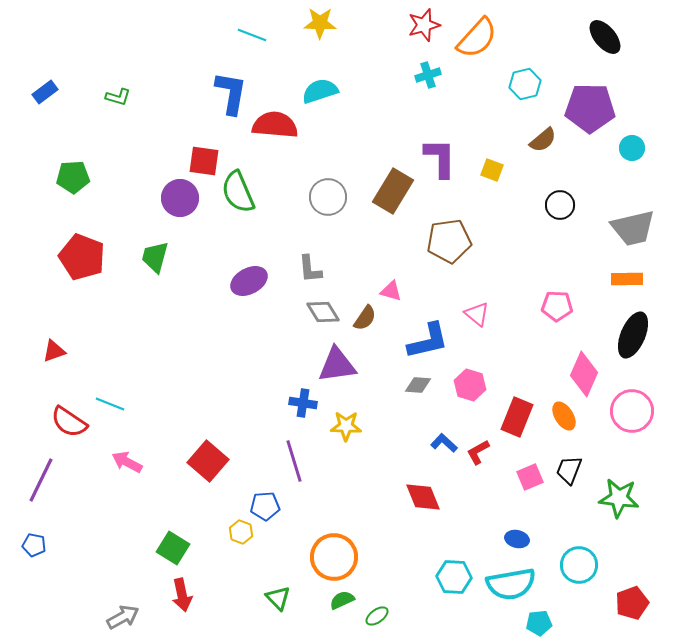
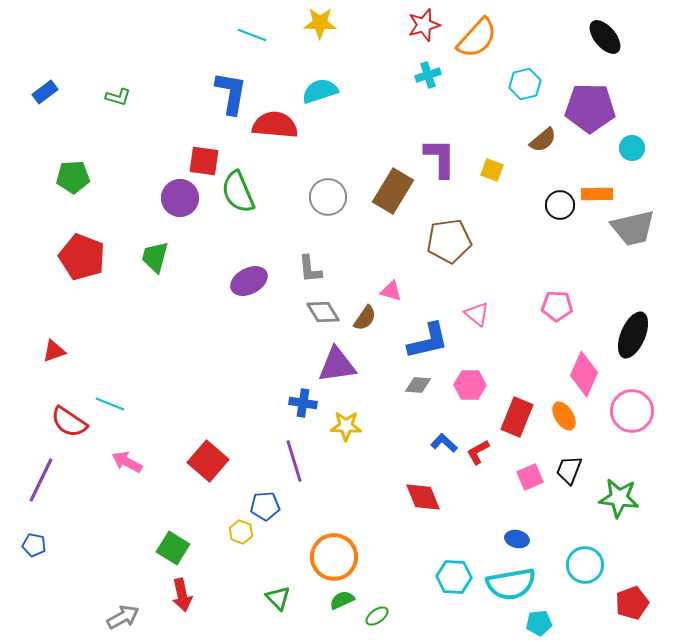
orange rectangle at (627, 279): moved 30 px left, 85 px up
pink hexagon at (470, 385): rotated 16 degrees counterclockwise
cyan circle at (579, 565): moved 6 px right
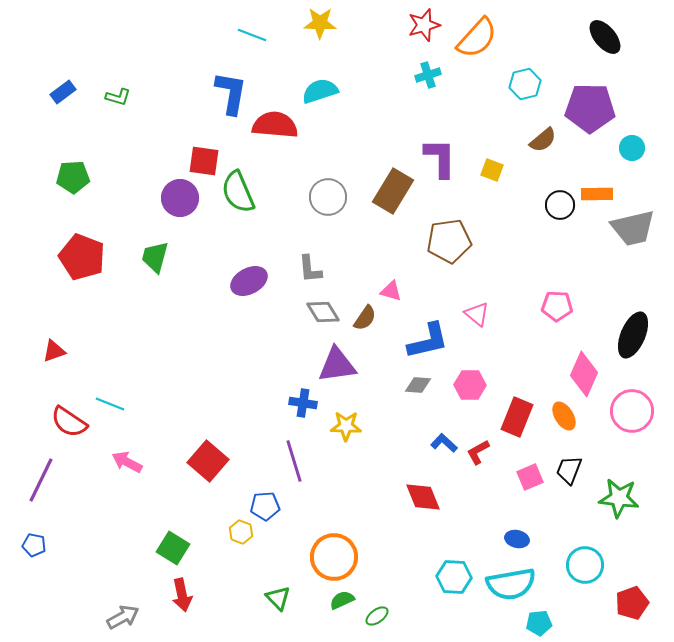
blue rectangle at (45, 92): moved 18 px right
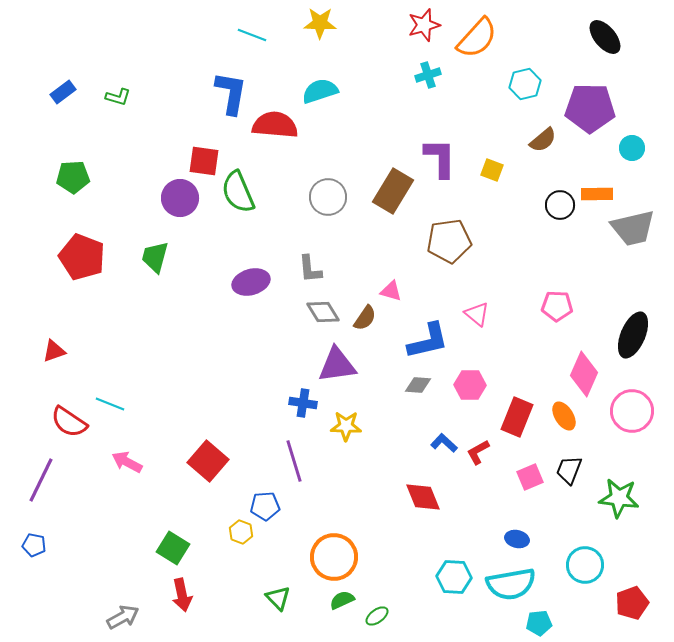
purple ellipse at (249, 281): moved 2 px right, 1 px down; rotated 12 degrees clockwise
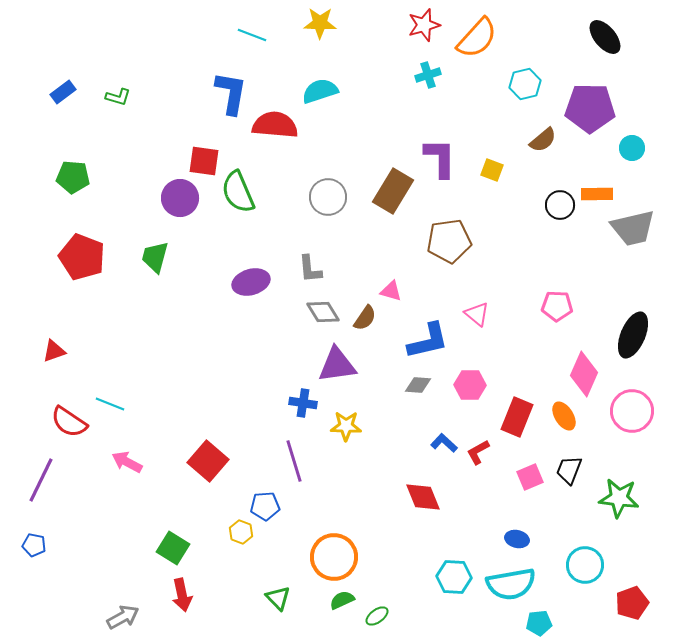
green pentagon at (73, 177): rotated 8 degrees clockwise
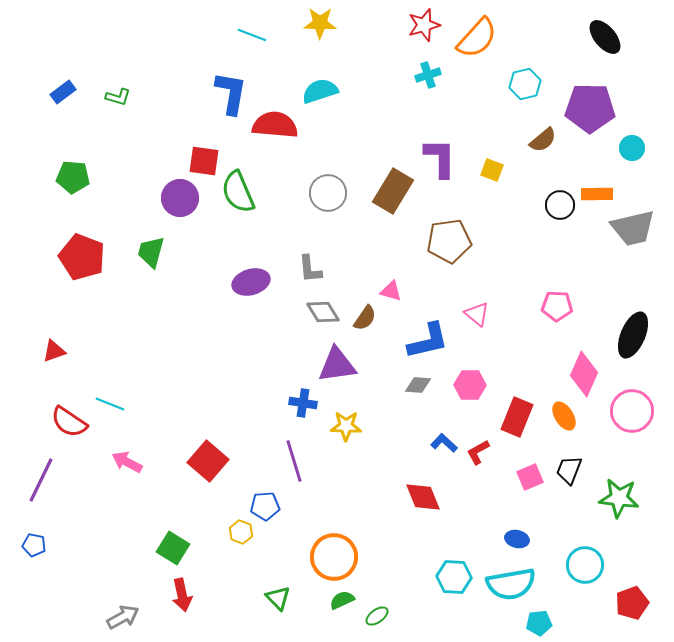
gray circle at (328, 197): moved 4 px up
green trapezoid at (155, 257): moved 4 px left, 5 px up
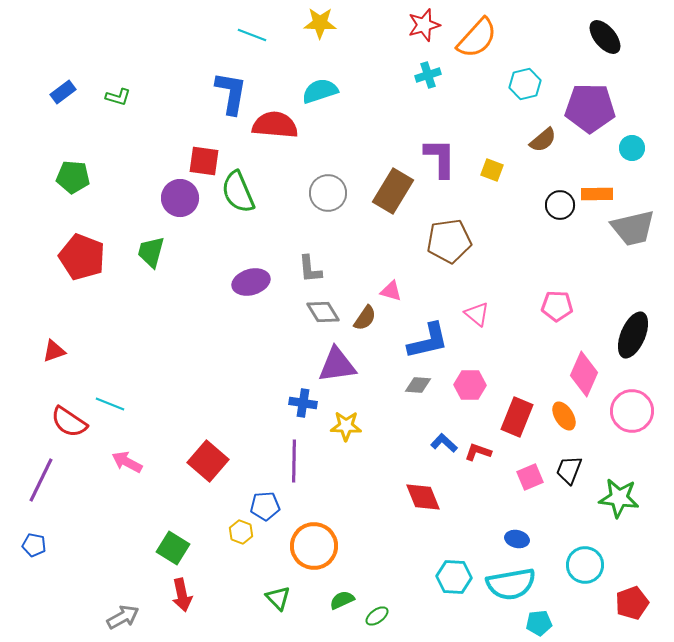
red L-shape at (478, 452): rotated 48 degrees clockwise
purple line at (294, 461): rotated 18 degrees clockwise
orange circle at (334, 557): moved 20 px left, 11 px up
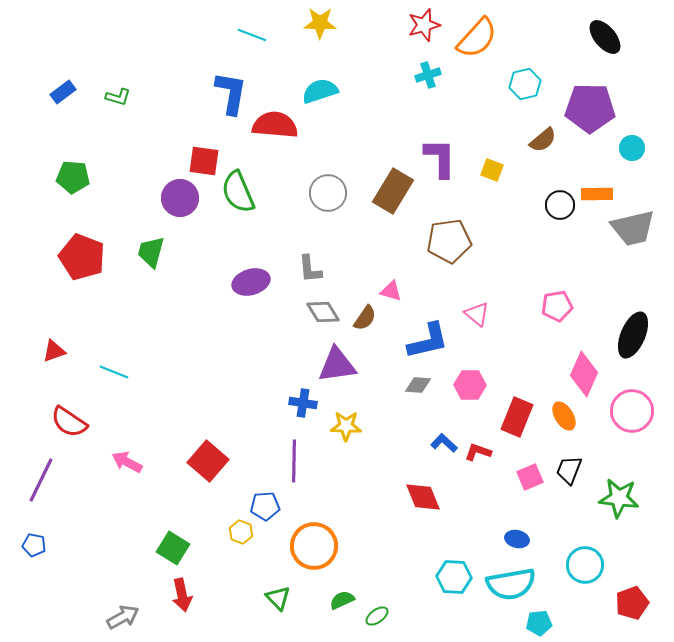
pink pentagon at (557, 306): rotated 12 degrees counterclockwise
cyan line at (110, 404): moved 4 px right, 32 px up
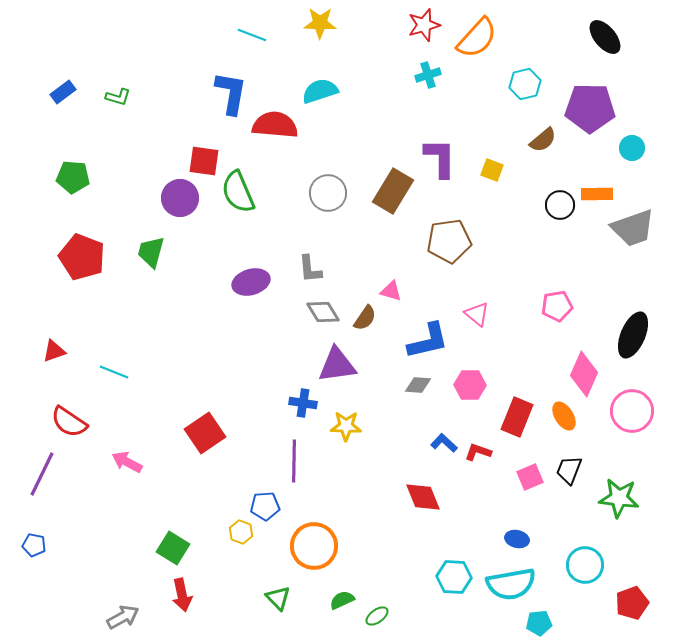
gray trapezoid at (633, 228): rotated 6 degrees counterclockwise
red square at (208, 461): moved 3 px left, 28 px up; rotated 15 degrees clockwise
purple line at (41, 480): moved 1 px right, 6 px up
